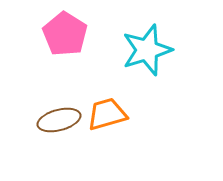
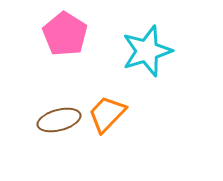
cyan star: moved 1 px down
orange trapezoid: rotated 30 degrees counterclockwise
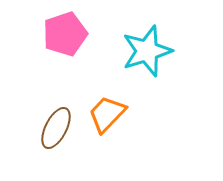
pink pentagon: rotated 21 degrees clockwise
brown ellipse: moved 3 px left, 8 px down; rotated 48 degrees counterclockwise
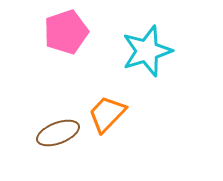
pink pentagon: moved 1 px right, 2 px up
brown ellipse: moved 2 px right, 5 px down; rotated 42 degrees clockwise
